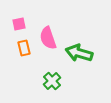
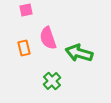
pink square: moved 7 px right, 14 px up
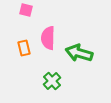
pink square: rotated 24 degrees clockwise
pink semicircle: rotated 20 degrees clockwise
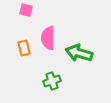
green cross: rotated 24 degrees clockwise
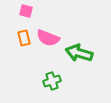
pink square: moved 1 px down
pink semicircle: rotated 70 degrees counterclockwise
orange rectangle: moved 10 px up
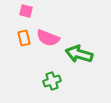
green arrow: moved 1 px down
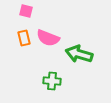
green cross: rotated 24 degrees clockwise
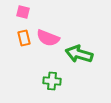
pink square: moved 3 px left, 1 px down
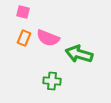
orange rectangle: rotated 35 degrees clockwise
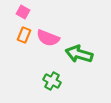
pink square: rotated 16 degrees clockwise
orange rectangle: moved 3 px up
green cross: rotated 24 degrees clockwise
